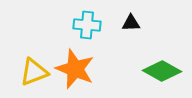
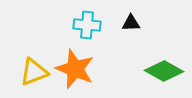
green diamond: moved 2 px right
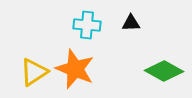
yellow triangle: rotated 12 degrees counterclockwise
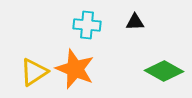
black triangle: moved 4 px right, 1 px up
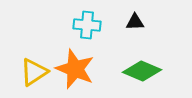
green diamond: moved 22 px left; rotated 6 degrees counterclockwise
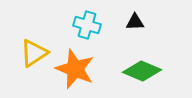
cyan cross: rotated 12 degrees clockwise
yellow triangle: moved 19 px up
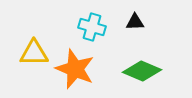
cyan cross: moved 5 px right, 2 px down
yellow triangle: rotated 32 degrees clockwise
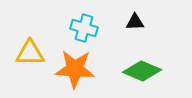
cyan cross: moved 8 px left, 1 px down
yellow triangle: moved 4 px left
orange star: rotated 18 degrees counterclockwise
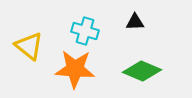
cyan cross: moved 1 px right, 3 px down
yellow triangle: moved 1 px left, 7 px up; rotated 40 degrees clockwise
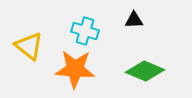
black triangle: moved 1 px left, 2 px up
green diamond: moved 3 px right
